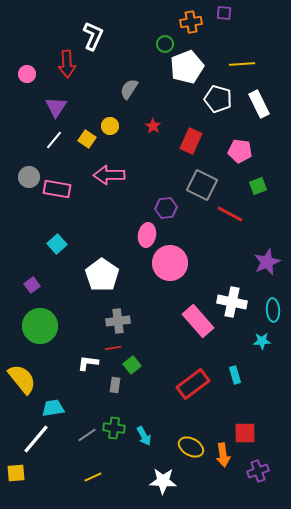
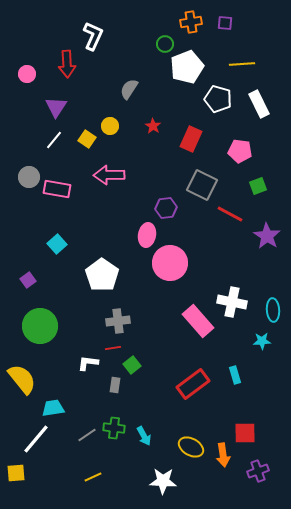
purple square at (224, 13): moved 1 px right, 10 px down
red rectangle at (191, 141): moved 2 px up
purple star at (267, 262): moved 26 px up; rotated 16 degrees counterclockwise
purple square at (32, 285): moved 4 px left, 5 px up
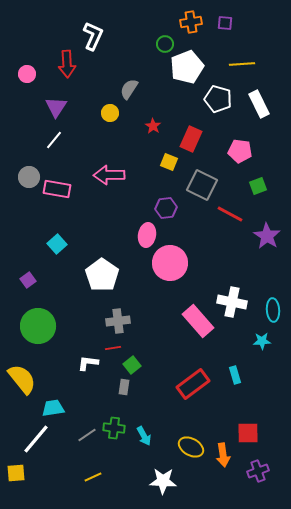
yellow circle at (110, 126): moved 13 px up
yellow square at (87, 139): moved 82 px right, 23 px down; rotated 12 degrees counterclockwise
green circle at (40, 326): moved 2 px left
gray rectangle at (115, 385): moved 9 px right, 2 px down
red square at (245, 433): moved 3 px right
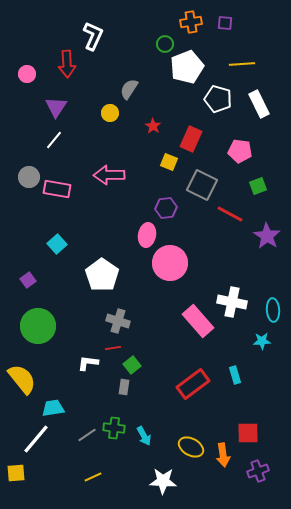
gray cross at (118, 321): rotated 25 degrees clockwise
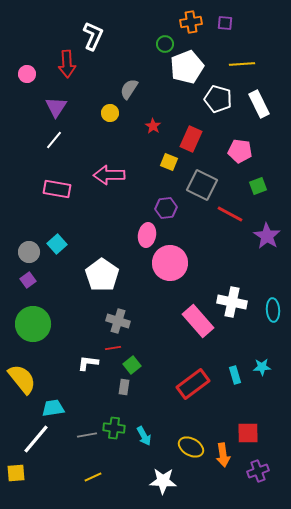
gray circle at (29, 177): moved 75 px down
green circle at (38, 326): moved 5 px left, 2 px up
cyan star at (262, 341): moved 26 px down
gray line at (87, 435): rotated 24 degrees clockwise
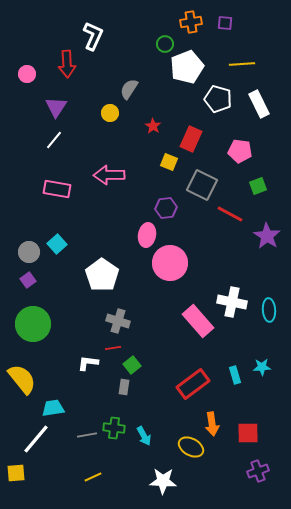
cyan ellipse at (273, 310): moved 4 px left
orange arrow at (223, 455): moved 11 px left, 31 px up
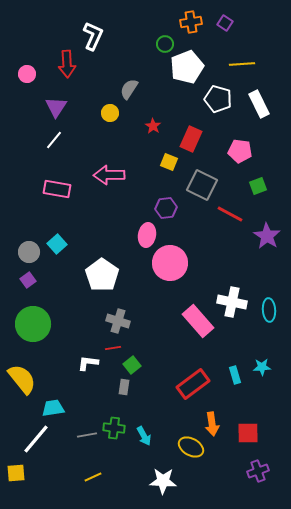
purple square at (225, 23): rotated 28 degrees clockwise
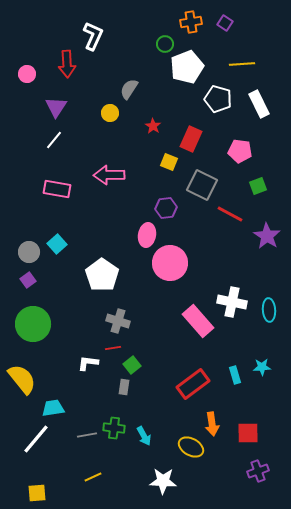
yellow square at (16, 473): moved 21 px right, 20 px down
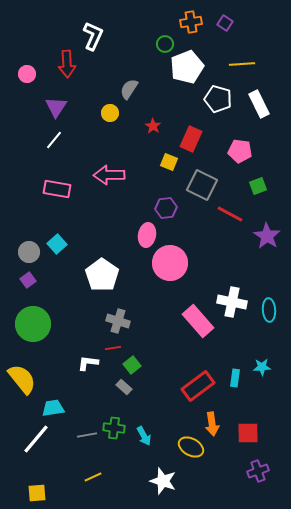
cyan rectangle at (235, 375): moved 3 px down; rotated 24 degrees clockwise
red rectangle at (193, 384): moved 5 px right, 2 px down
gray rectangle at (124, 387): rotated 56 degrees counterclockwise
white star at (163, 481): rotated 16 degrees clockwise
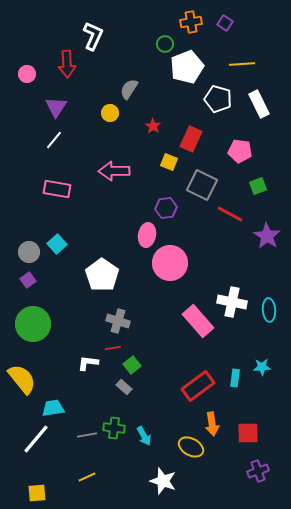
pink arrow at (109, 175): moved 5 px right, 4 px up
yellow line at (93, 477): moved 6 px left
